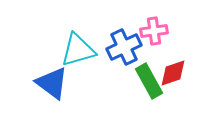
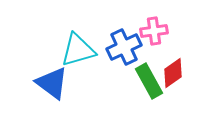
red diamond: rotated 16 degrees counterclockwise
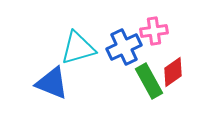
cyan triangle: moved 2 px up
red diamond: moved 1 px up
blue triangle: rotated 15 degrees counterclockwise
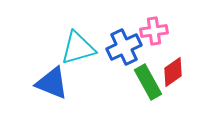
green rectangle: moved 1 px left, 1 px down
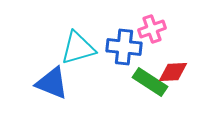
pink cross: moved 2 px left, 2 px up; rotated 12 degrees counterclockwise
blue cross: rotated 32 degrees clockwise
red diamond: rotated 32 degrees clockwise
green rectangle: moved 2 px right; rotated 28 degrees counterclockwise
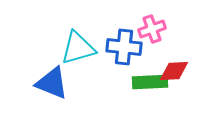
red diamond: moved 1 px right, 1 px up
green rectangle: rotated 36 degrees counterclockwise
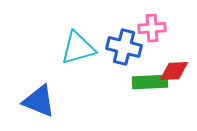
pink cross: moved 1 px up; rotated 16 degrees clockwise
blue cross: rotated 8 degrees clockwise
blue triangle: moved 13 px left, 18 px down
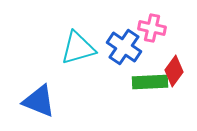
pink cross: rotated 16 degrees clockwise
blue cross: rotated 20 degrees clockwise
red diamond: rotated 52 degrees counterclockwise
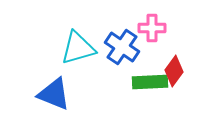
pink cross: rotated 12 degrees counterclockwise
blue cross: moved 2 px left
blue triangle: moved 15 px right, 7 px up
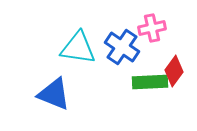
pink cross: rotated 12 degrees counterclockwise
cyan triangle: rotated 24 degrees clockwise
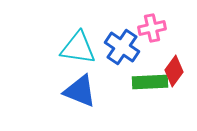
blue triangle: moved 26 px right, 3 px up
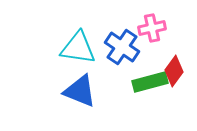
green rectangle: rotated 12 degrees counterclockwise
